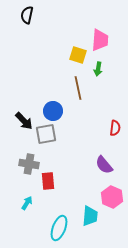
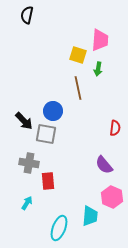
gray square: rotated 20 degrees clockwise
gray cross: moved 1 px up
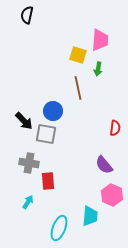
pink hexagon: moved 2 px up
cyan arrow: moved 1 px right, 1 px up
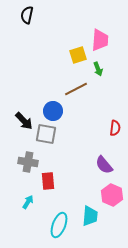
yellow square: rotated 36 degrees counterclockwise
green arrow: rotated 32 degrees counterclockwise
brown line: moved 2 px left, 1 px down; rotated 75 degrees clockwise
gray cross: moved 1 px left, 1 px up
cyan ellipse: moved 3 px up
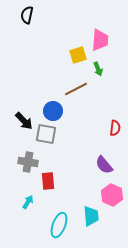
cyan trapezoid: moved 1 px right; rotated 10 degrees counterclockwise
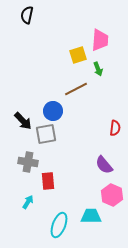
black arrow: moved 1 px left
gray square: rotated 20 degrees counterclockwise
cyan trapezoid: rotated 85 degrees counterclockwise
